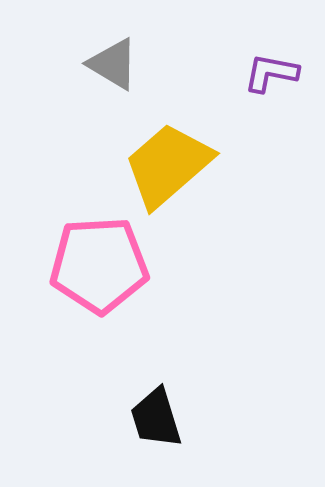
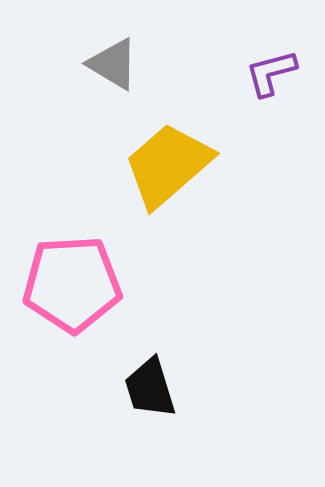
purple L-shape: rotated 26 degrees counterclockwise
pink pentagon: moved 27 px left, 19 px down
black trapezoid: moved 6 px left, 30 px up
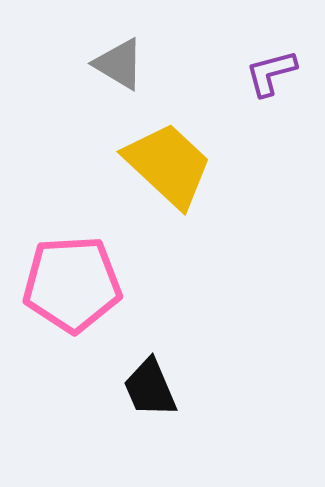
gray triangle: moved 6 px right
yellow trapezoid: rotated 84 degrees clockwise
black trapezoid: rotated 6 degrees counterclockwise
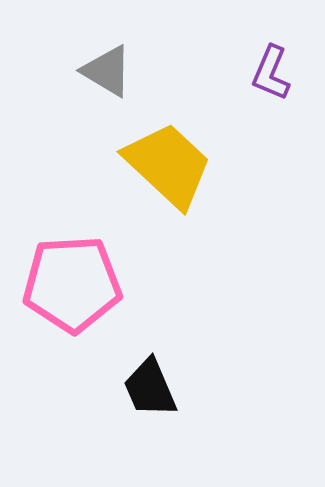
gray triangle: moved 12 px left, 7 px down
purple L-shape: rotated 52 degrees counterclockwise
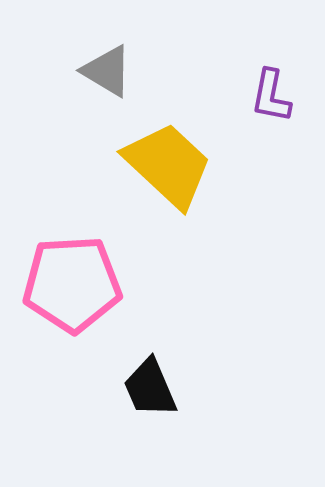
purple L-shape: moved 23 px down; rotated 12 degrees counterclockwise
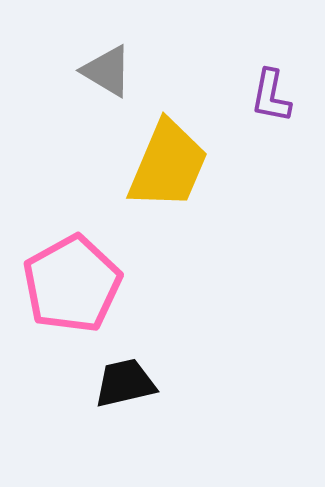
yellow trapezoid: rotated 70 degrees clockwise
pink pentagon: rotated 26 degrees counterclockwise
black trapezoid: moved 25 px left, 5 px up; rotated 100 degrees clockwise
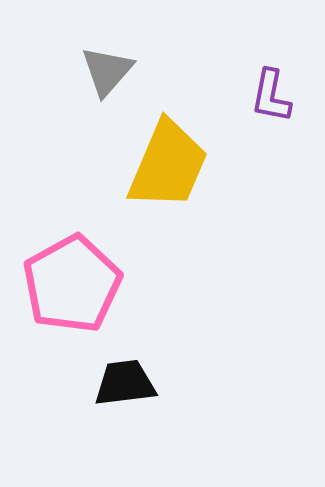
gray triangle: rotated 40 degrees clockwise
black trapezoid: rotated 6 degrees clockwise
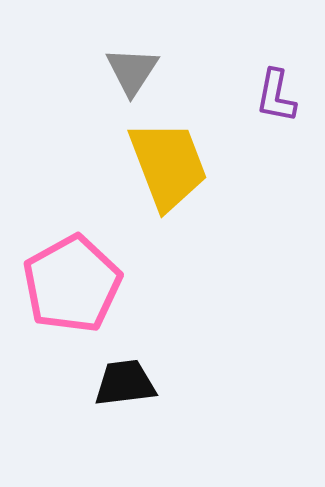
gray triangle: moved 25 px right; rotated 8 degrees counterclockwise
purple L-shape: moved 5 px right
yellow trapezoid: rotated 44 degrees counterclockwise
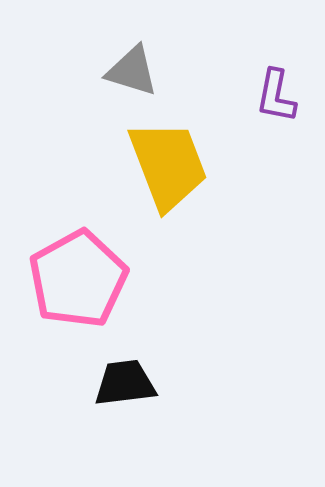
gray triangle: rotated 46 degrees counterclockwise
pink pentagon: moved 6 px right, 5 px up
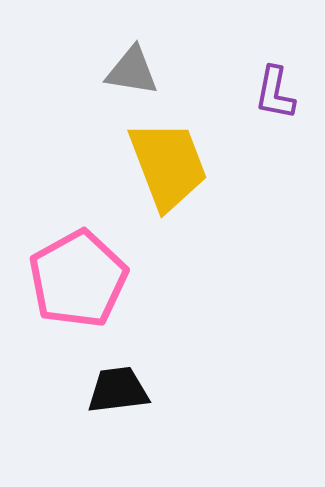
gray triangle: rotated 8 degrees counterclockwise
purple L-shape: moved 1 px left, 3 px up
black trapezoid: moved 7 px left, 7 px down
